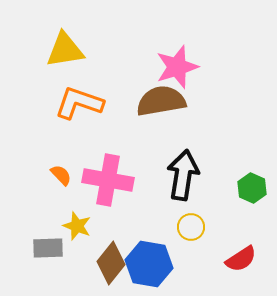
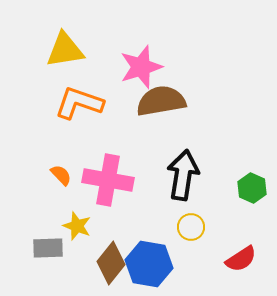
pink star: moved 36 px left
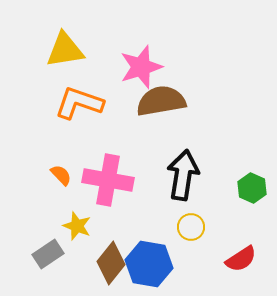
gray rectangle: moved 6 px down; rotated 32 degrees counterclockwise
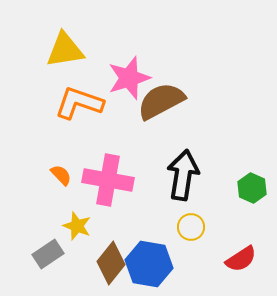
pink star: moved 12 px left, 11 px down
brown semicircle: rotated 18 degrees counterclockwise
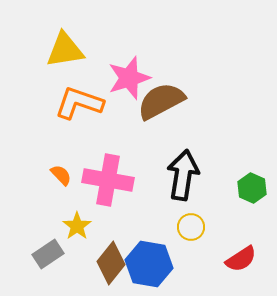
yellow star: rotated 16 degrees clockwise
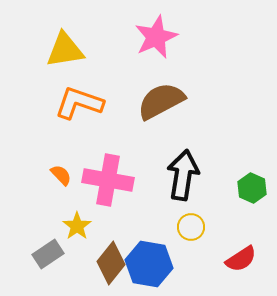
pink star: moved 27 px right, 41 px up; rotated 6 degrees counterclockwise
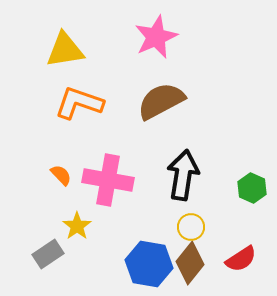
brown diamond: moved 79 px right
